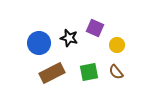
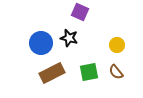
purple square: moved 15 px left, 16 px up
blue circle: moved 2 px right
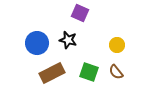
purple square: moved 1 px down
black star: moved 1 px left, 2 px down
blue circle: moved 4 px left
green square: rotated 30 degrees clockwise
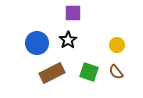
purple square: moved 7 px left; rotated 24 degrees counterclockwise
black star: rotated 24 degrees clockwise
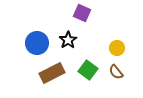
purple square: moved 9 px right; rotated 24 degrees clockwise
yellow circle: moved 3 px down
green square: moved 1 px left, 2 px up; rotated 18 degrees clockwise
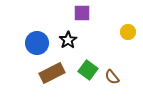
purple square: rotated 24 degrees counterclockwise
yellow circle: moved 11 px right, 16 px up
brown semicircle: moved 4 px left, 5 px down
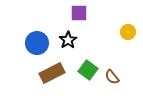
purple square: moved 3 px left
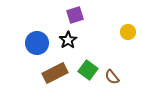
purple square: moved 4 px left, 2 px down; rotated 18 degrees counterclockwise
brown rectangle: moved 3 px right
